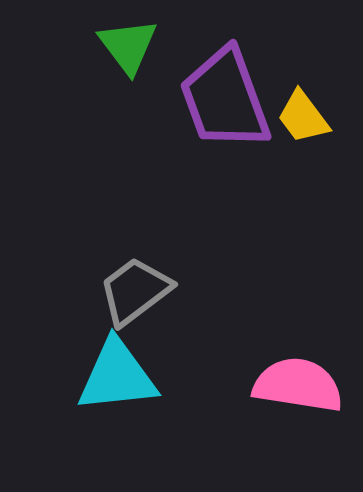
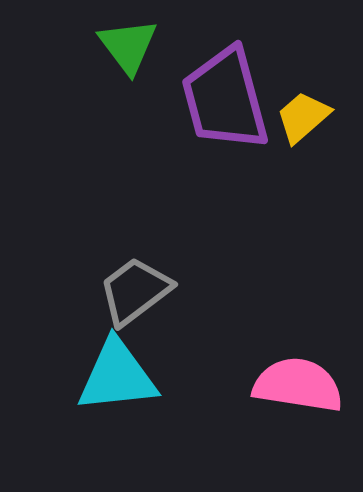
purple trapezoid: rotated 5 degrees clockwise
yellow trapezoid: rotated 86 degrees clockwise
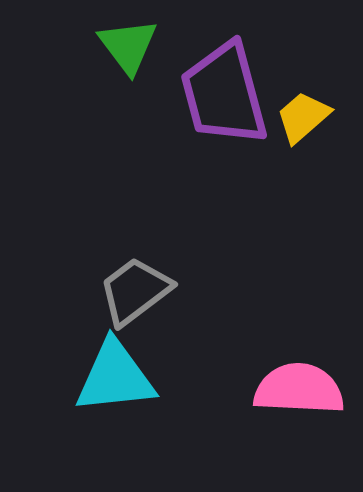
purple trapezoid: moved 1 px left, 5 px up
cyan triangle: moved 2 px left, 1 px down
pink semicircle: moved 1 px right, 4 px down; rotated 6 degrees counterclockwise
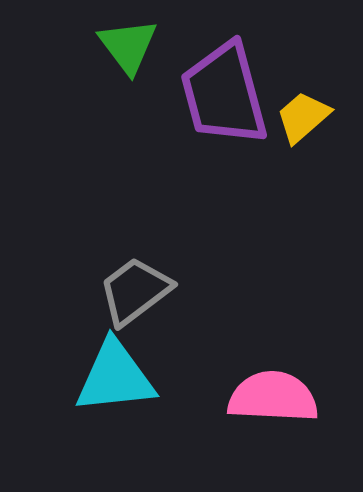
pink semicircle: moved 26 px left, 8 px down
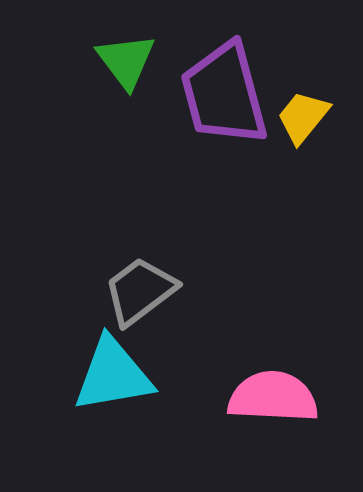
green triangle: moved 2 px left, 15 px down
yellow trapezoid: rotated 10 degrees counterclockwise
gray trapezoid: moved 5 px right
cyan triangle: moved 2 px left, 2 px up; rotated 4 degrees counterclockwise
